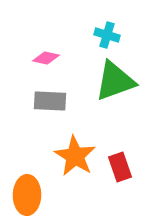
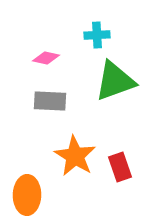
cyan cross: moved 10 px left; rotated 20 degrees counterclockwise
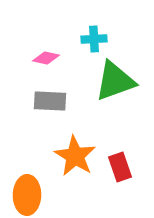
cyan cross: moved 3 px left, 4 px down
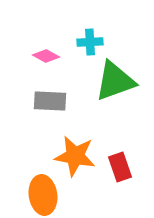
cyan cross: moved 4 px left, 3 px down
pink diamond: moved 2 px up; rotated 16 degrees clockwise
orange star: rotated 21 degrees counterclockwise
orange ellipse: moved 16 px right; rotated 9 degrees counterclockwise
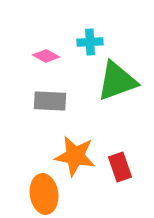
green triangle: moved 2 px right
orange ellipse: moved 1 px right, 1 px up
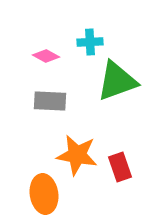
orange star: moved 2 px right, 1 px up
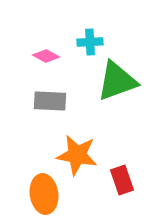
red rectangle: moved 2 px right, 13 px down
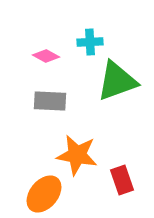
orange ellipse: rotated 48 degrees clockwise
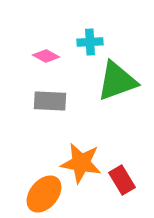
orange star: moved 4 px right, 8 px down
red rectangle: rotated 12 degrees counterclockwise
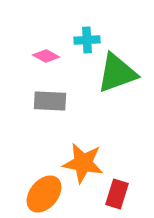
cyan cross: moved 3 px left, 2 px up
green triangle: moved 8 px up
orange star: moved 2 px right
red rectangle: moved 5 px left, 14 px down; rotated 48 degrees clockwise
